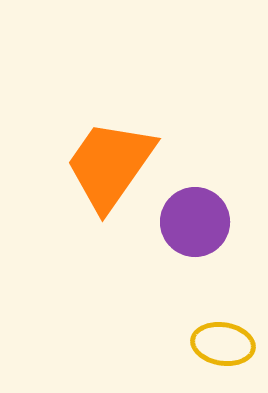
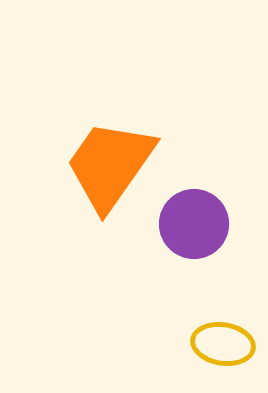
purple circle: moved 1 px left, 2 px down
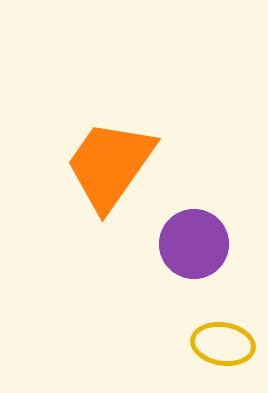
purple circle: moved 20 px down
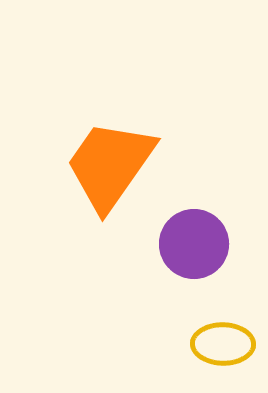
yellow ellipse: rotated 8 degrees counterclockwise
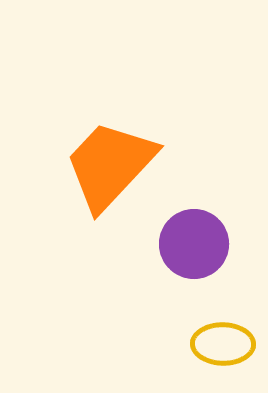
orange trapezoid: rotated 8 degrees clockwise
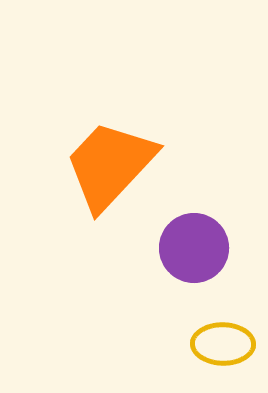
purple circle: moved 4 px down
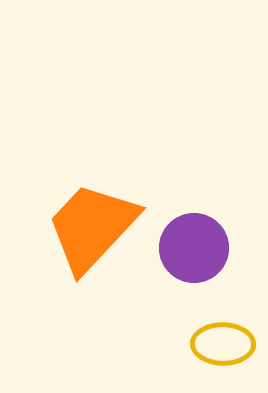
orange trapezoid: moved 18 px left, 62 px down
